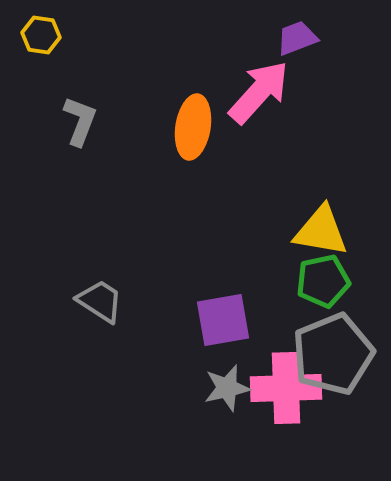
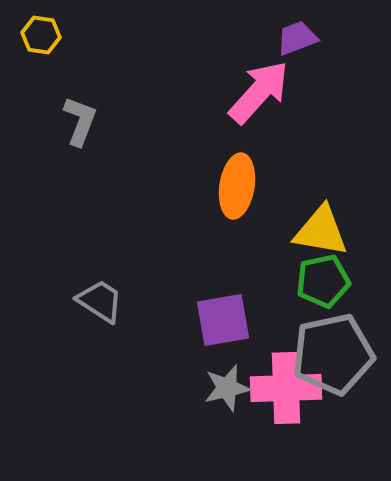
orange ellipse: moved 44 px right, 59 px down
gray pentagon: rotated 10 degrees clockwise
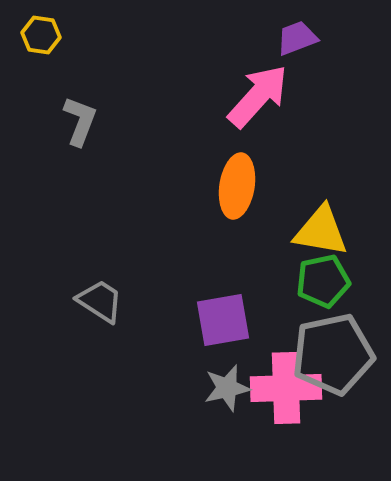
pink arrow: moved 1 px left, 4 px down
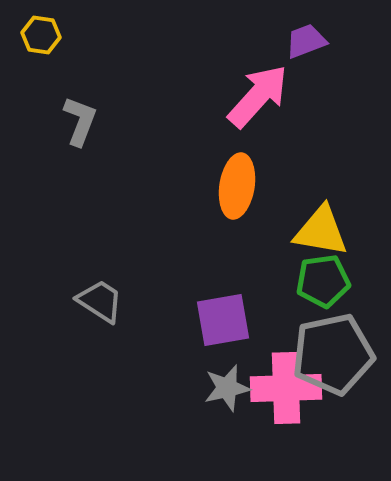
purple trapezoid: moved 9 px right, 3 px down
green pentagon: rotated 4 degrees clockwise
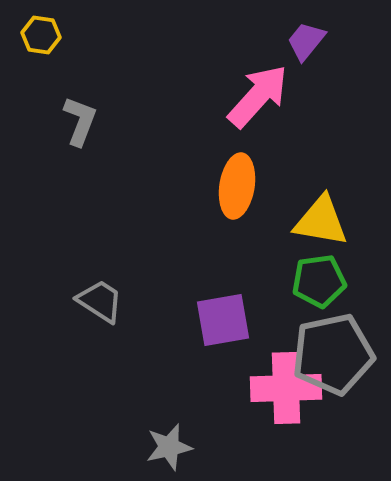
purple trapezoid: rotated 30 degrees counterclockwise
yellow triangle: moved 10 px up
green pentagon: moved 4 px left
gray star: moved 58 px left, 59 px down
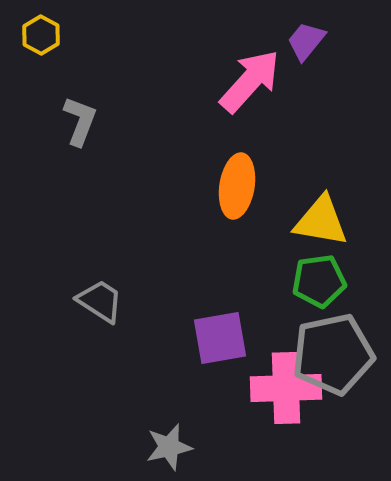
yellow hexagon: rotated 21 degrees clockwise
pink arrow: moved 8 px left, 15 px up
purple square: moved 3 px left, 18 px down
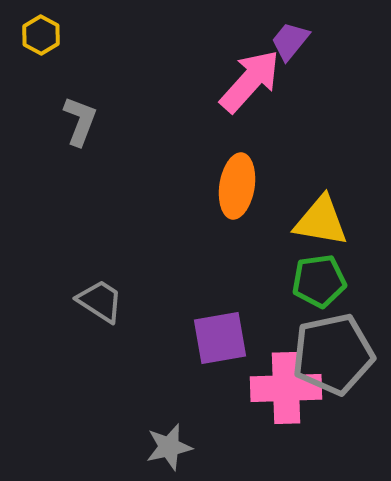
purple trapezoid: moved 16 px left
